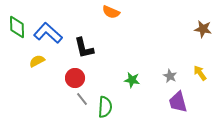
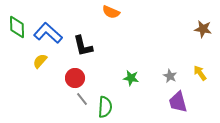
black L-shape: moved 1 px left, 2 px up
yellow semicircle: moved 3 px right; rotated 21 degrees counterclockwise
green star: moved 1 px left, 2 px up
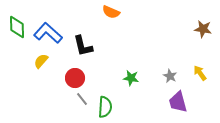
yellow semicircle: moved 1 px right
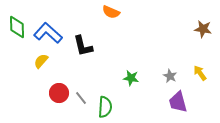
red circle: moved 16 px left, 15 px down
gray line: moved 1 px left, 1 px up
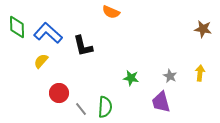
yellow arrow: rotated 42 degrees clockwise
gray line: moved 11 px down
purple trapezoid: moved 17 px left
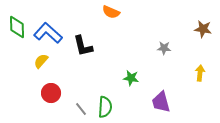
gray star: moved 6 px left, 28 px up; rotated 24 degrees counterclockwise
red circle: moved 8 px left
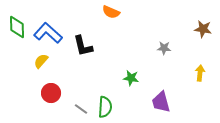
gray line: rotated 16 degrees counterclockwise
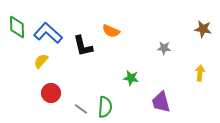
orange semicircle: moved 19 px down
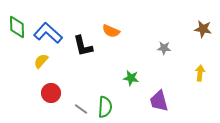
purple trapezoid: moved 2 px left, 1 px up
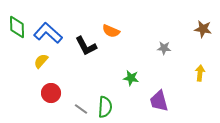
black L-shape: moved 3 px right; rotated 15 degrees counterclockwise
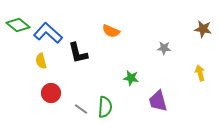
green diamond: moved 1 px right, 2 px up; rotated 50 degrees counterclockwise
black L-shape: moved 8 px left, 7 px down; rotated 15 degrees clockwise
yellow semicircle: rotated 56 degrees counterclockwise
yellow arrow: rotated 21 degrees counterclockwise
purple trapezoid: moved 1 px left
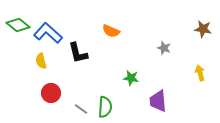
gray star: rotated 16 degrees clockwise
purple trapezoid: rotated 10 degrees clockwise
